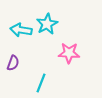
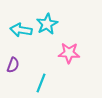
purple semicircle: moved 2 px down
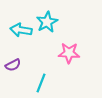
cyan star: moved 2 px up
purple semicircle: rotated 42 degrees clockwise
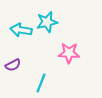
cyan star: rotated 15 degrees clockwise
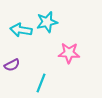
purple semicircle: moved 1 px left
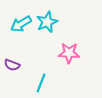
cyan star: rotated 10 degrees counterclockwise
cyan arrow: moved 6 px up; rotated 40 degrees counterclockwise
purple semicircle: rotated 49 degrees clockwise
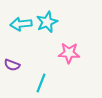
cyan arrow: rotated 25 degrees clockwise
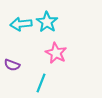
cyan star: rotated 15 degrees counterclockwise
pink star: moved 13 px left; rotated 25 degrees clockwise
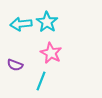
pink star: moved 5 px left
purple semicircle: moved 3 px right
cyan line: moved 2 px up
